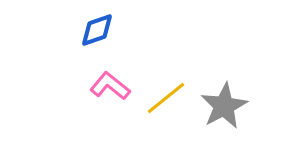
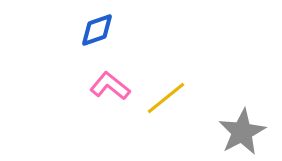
gray star: moved 18 px right, 26 px down
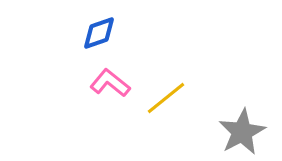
blue diamond: moved 2 px right, 3 px down
pink L-shape: moved 3 px up
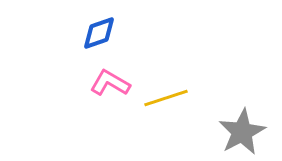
pink L-shape: rotated 9 degrees counterclockwise
yellow line: rotated 21 degrees clockwise
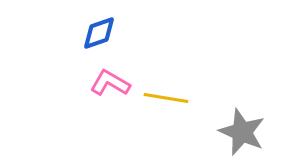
yellow line: rotated 27 degrees clockwise
gray star: rotated 21 degrees counterclockwise
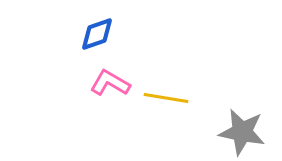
blue diamond: moved 2 px left, 1 px down
gray star: rotated 12 degrees counterclockwise
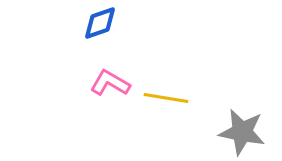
blue diamond: moved 3 px right, 11 px up
